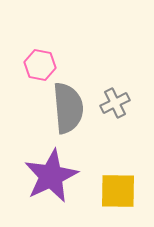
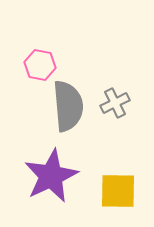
gray semicircle: moved 2 px up
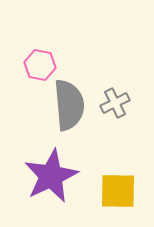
gray semicircle: moved 1 px right, 1 px up
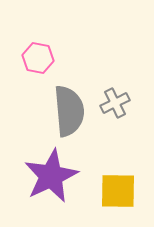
pink hexagon: moved 2 px left, 7 px up
gray semicircle: moved 6 px down
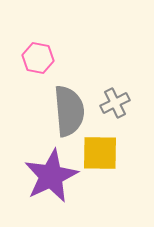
yellow square: moved 18 px left, 38 px up
